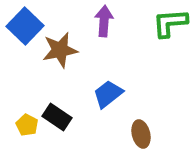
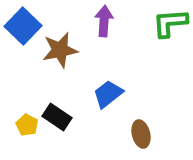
blue square: moved 2 px left
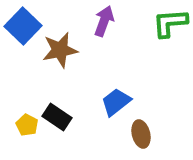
purple arrow: rotated 16 degrees clockwise
blue trapezoid: moved 8 px right, 8 px down
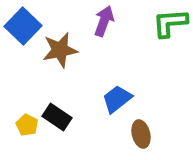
blue trapezoid: moved 1 px right, 3 px up
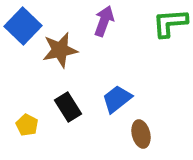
black rectangle: moved 11 px right, 10 px up; rotated 24 degrees clockwise
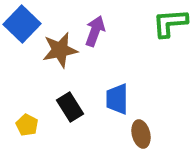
purple arrow: moved 9 px left, 10 px down
blue square: moved 1 px left, 2 px up
blue trapezoid: rotated 52 degrees counterclockwise
black rectangle: moved 2 px right
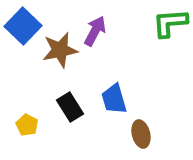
blue square: moved 1 px right, 2 px down
purple arrow: rotated 8 degrees clockwise
blue trapezoid: moved 3 px left; rotated 16 degrees counterclockwise
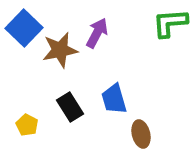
blue square: moved 1 px right, 2 px down
purple arrow: moved 2 px right, 2 px down
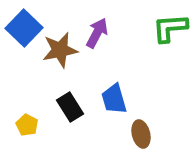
green L-shape: moved 5 px down
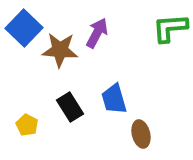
brown star: rotated 15 degrees clockwise
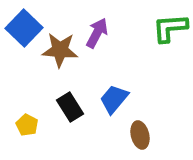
blue trapezoid: rotated 56 degrees clockwise
brown ellipse: moved 1 px left, 1 px down
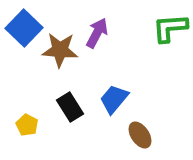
brown ellipse: rotated 20 degrees counterclockwise
